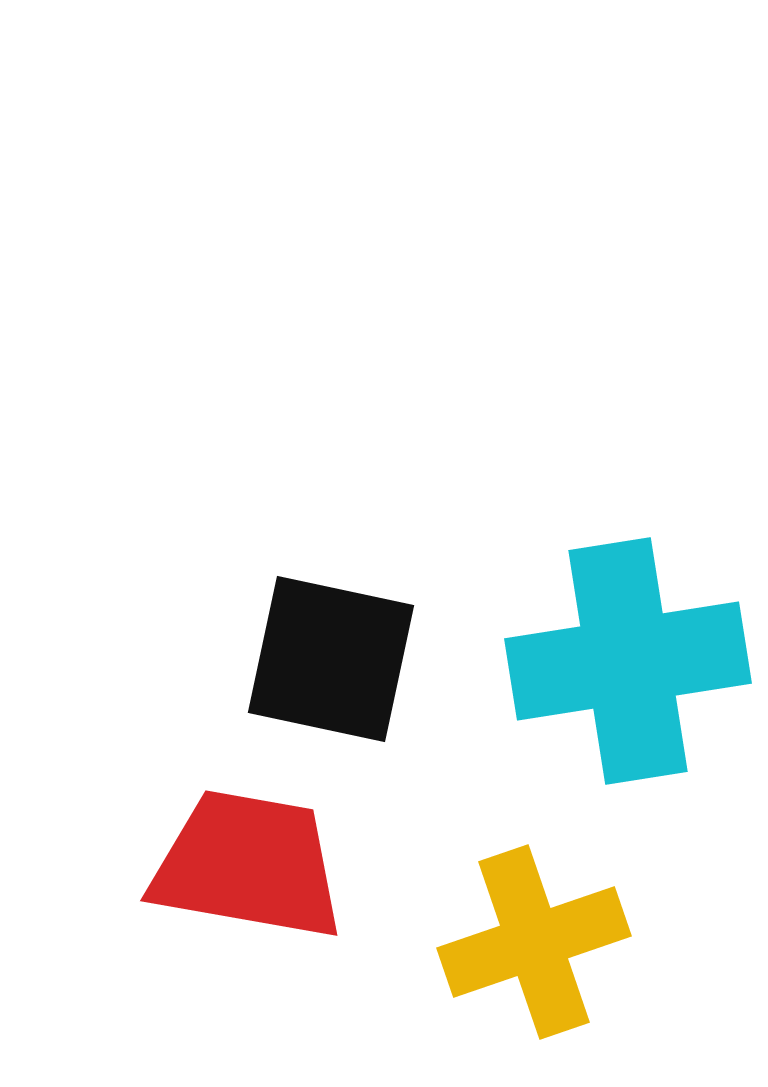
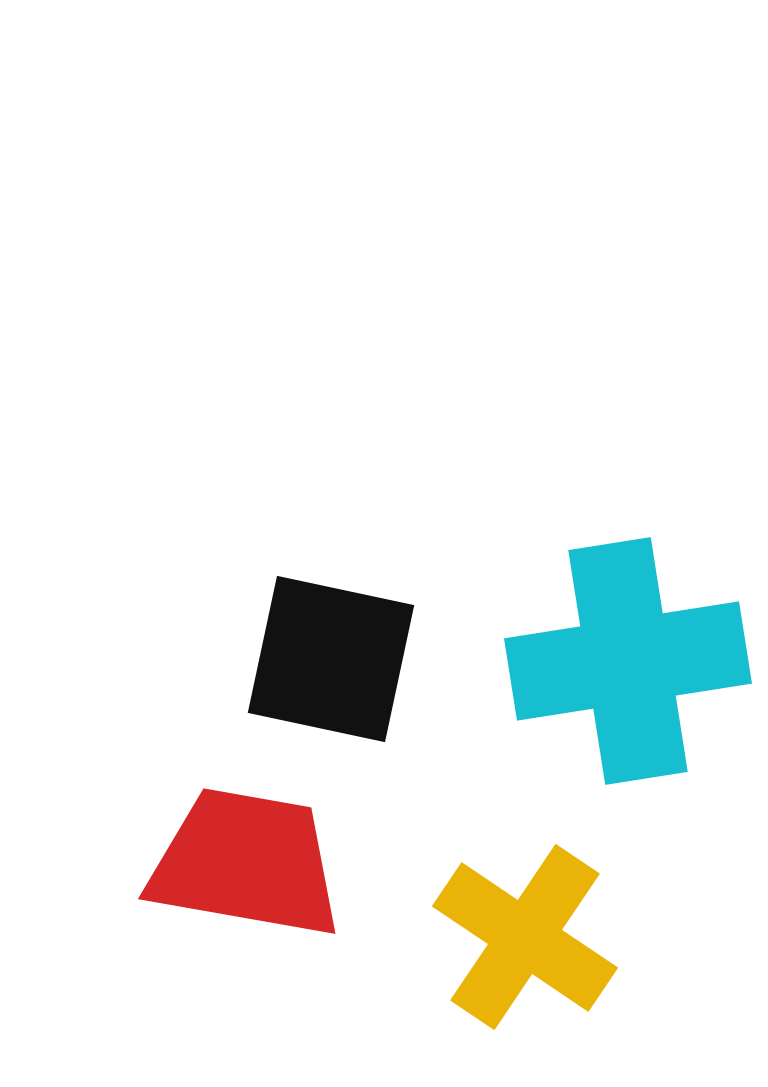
red trapezoid: moved 2 px left, 2 px up
yellow cross: moved 9 px left, 5 px up; rotated 37 degrees counterclockwise
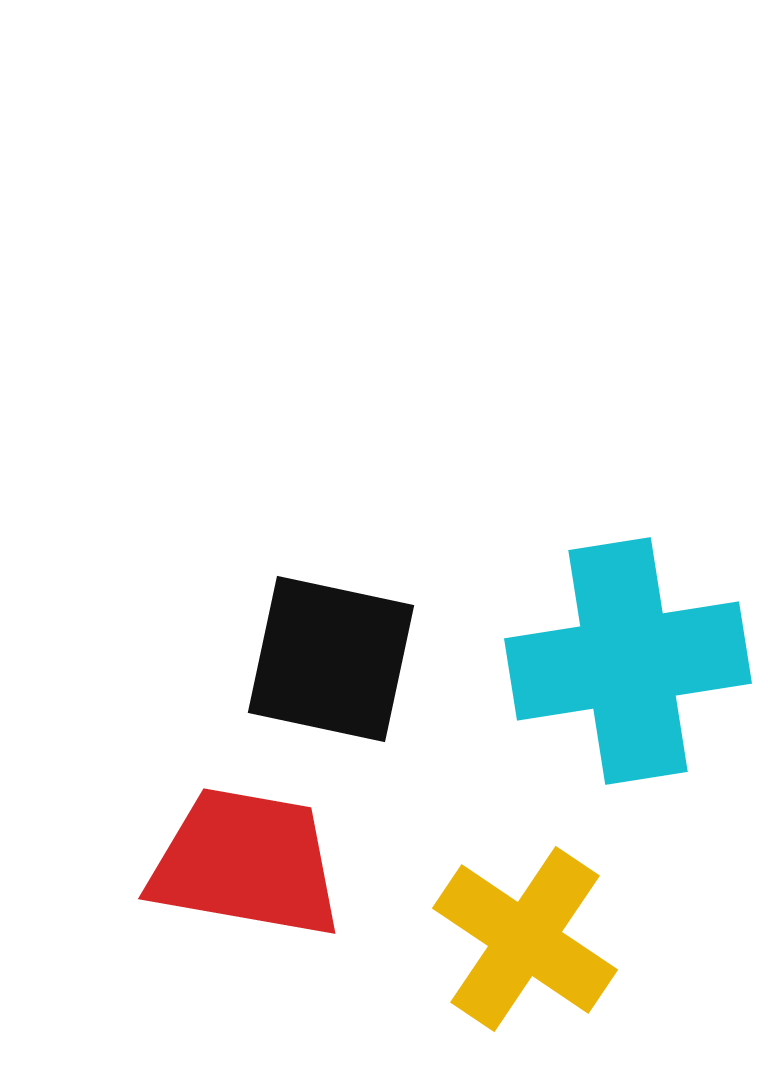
yellow cross: moved 2 px down
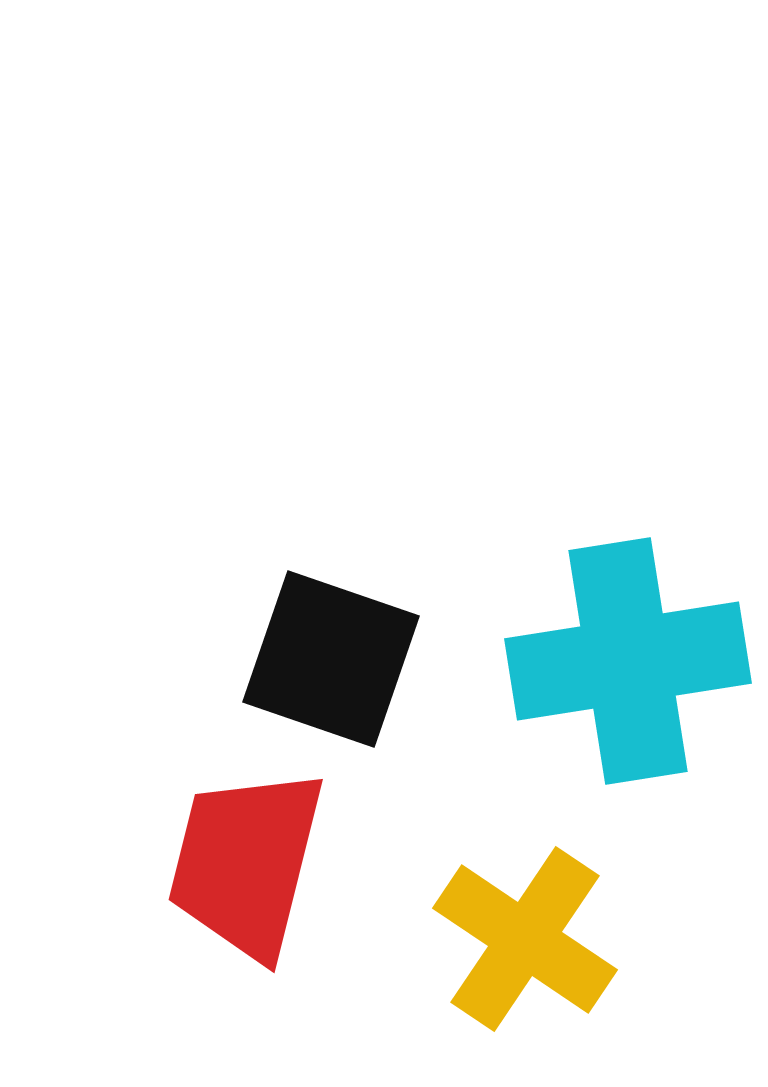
black square: rotated 7 degrees clockwise
red trapezoid: rotated 86 degrees counterclockwise
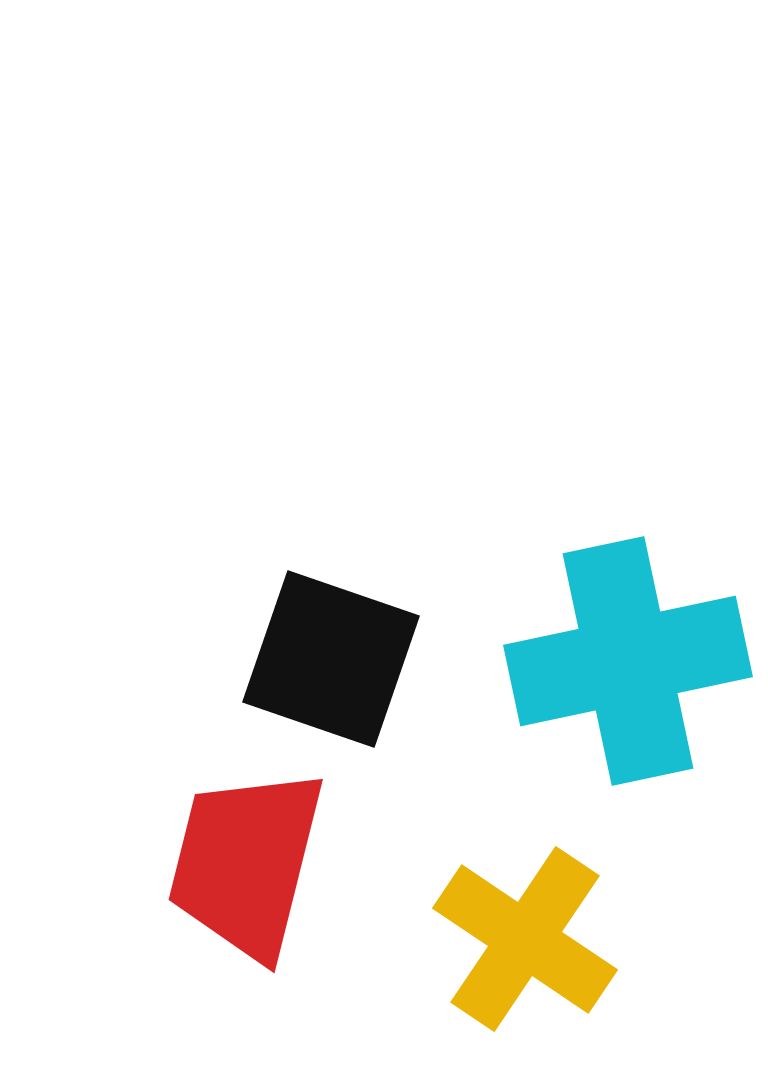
cyan cross: rotated 3 degrees counterclockwise
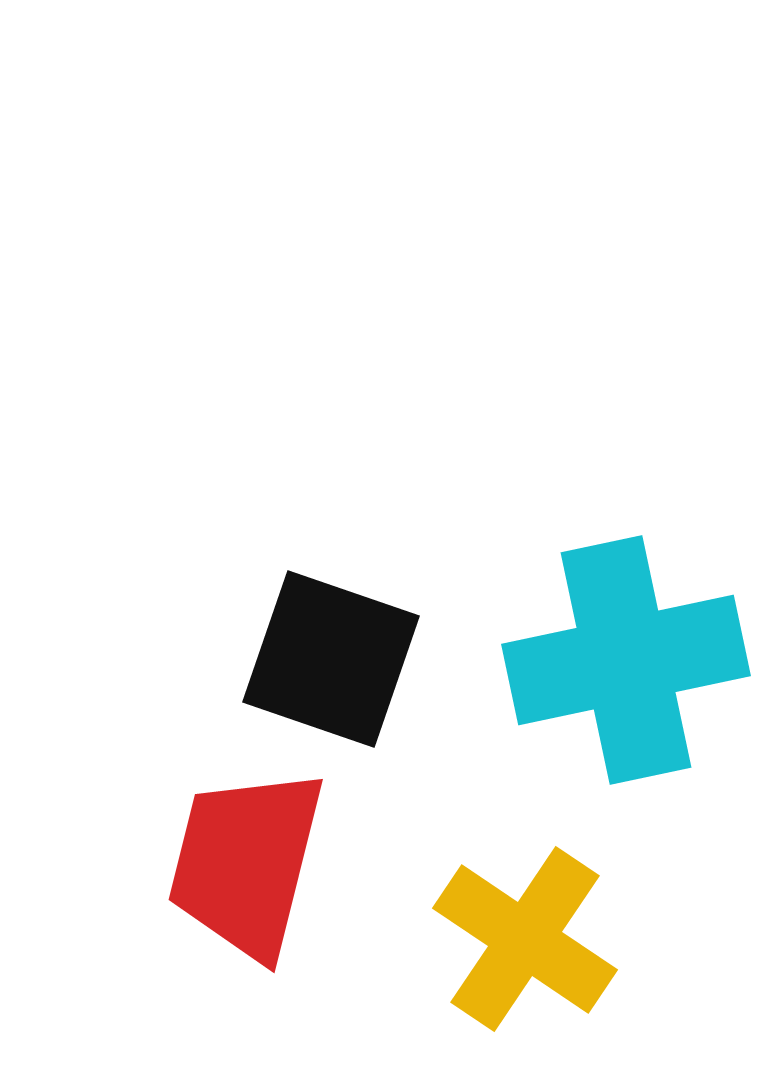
cyan cross: moved 2 px left, 1 px up
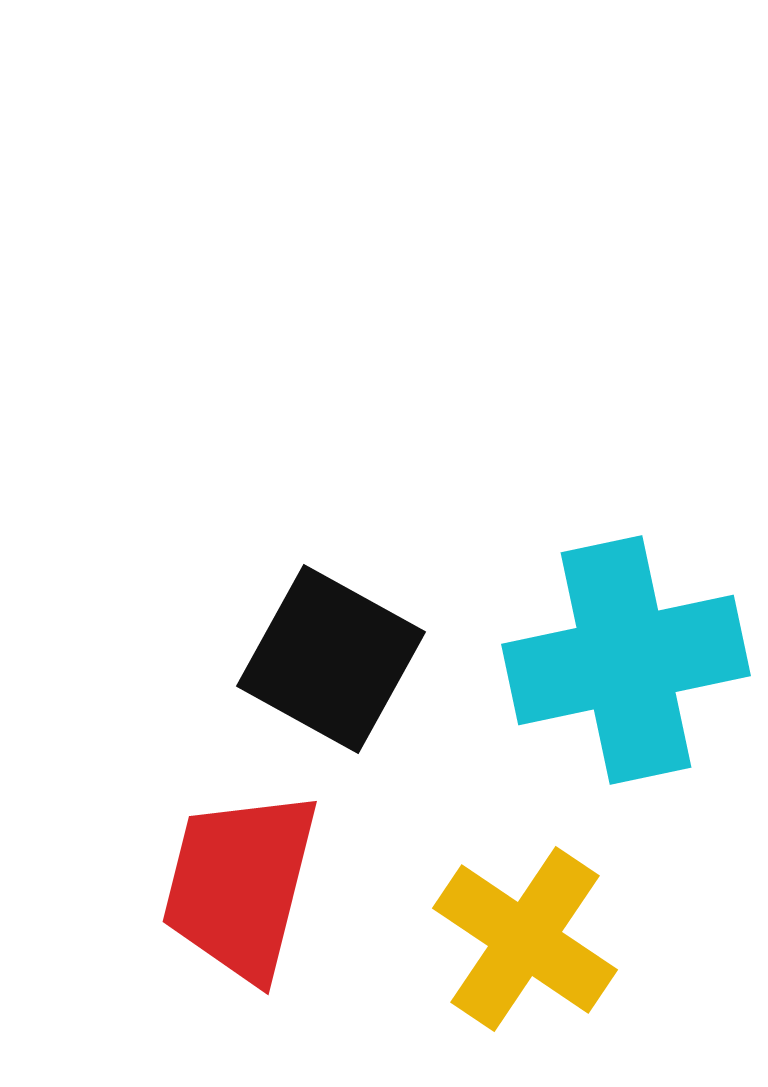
black square: rotated 10 degrees clockwise
red trapezoid: moved 6 px left, 22 px down
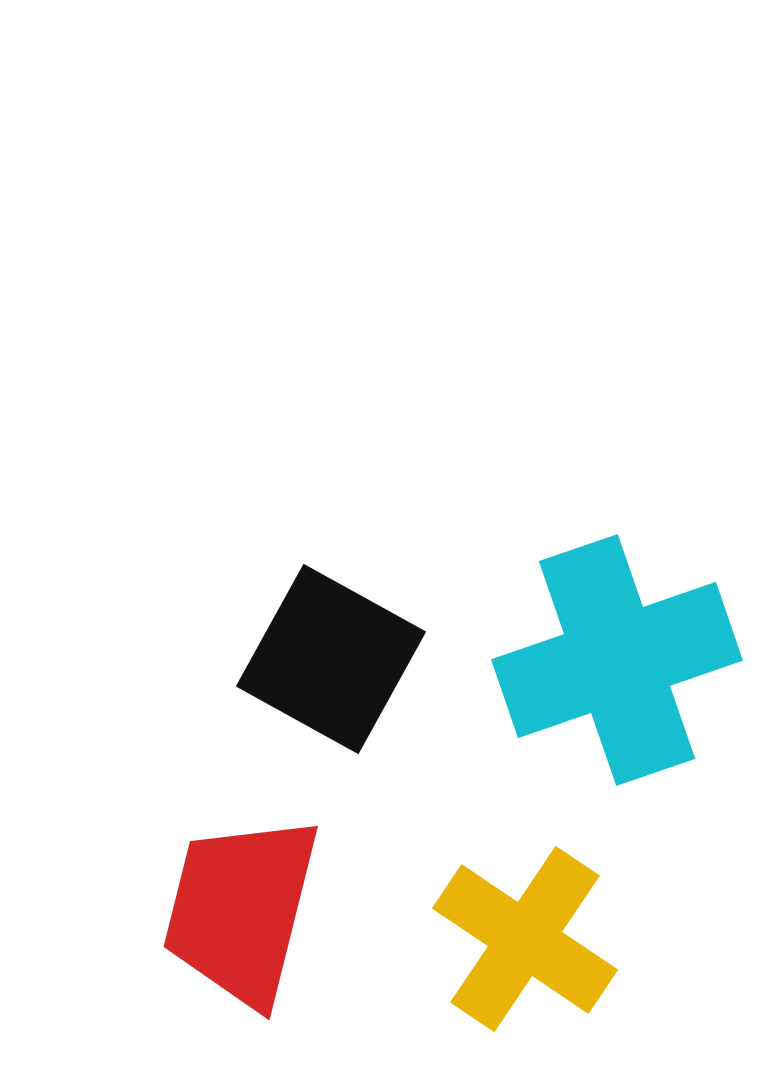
cyan cross: moved 9 px left; rotated 7 degrees counterclockwise
red trapezoid: moved 1 px right, 25 px down
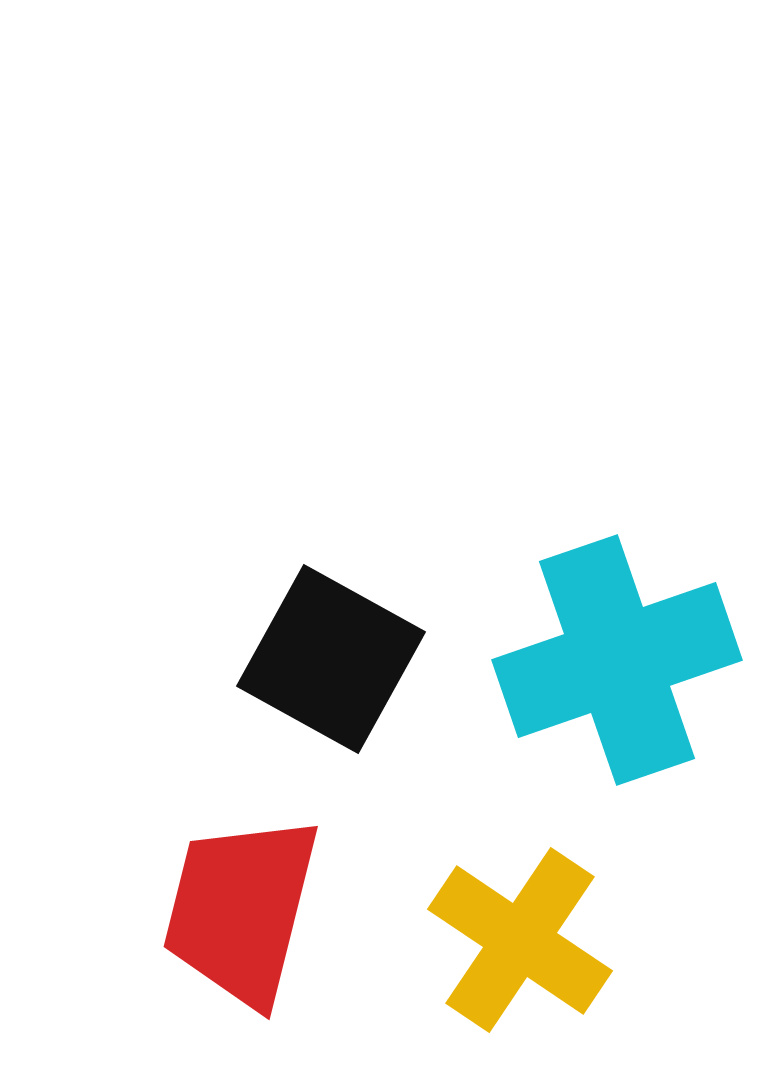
yellow cross: moved 5 px left, 1 px down
